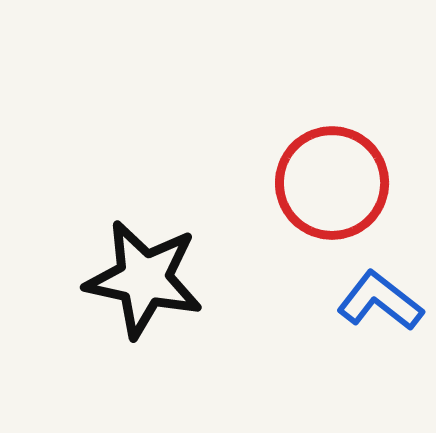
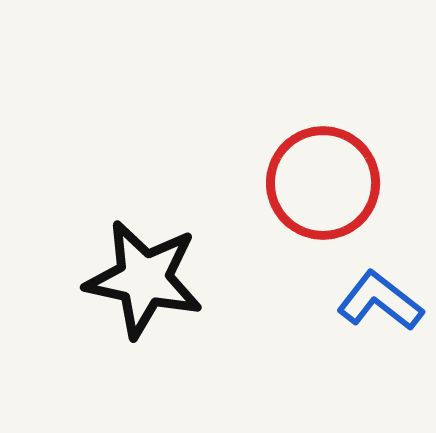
red circle: moved 9 px left
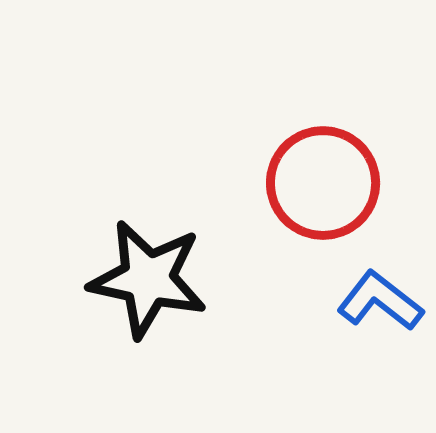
black star: moved 4 px right
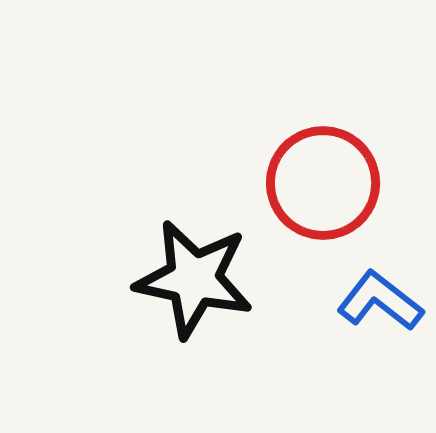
black star: moved 46 px right
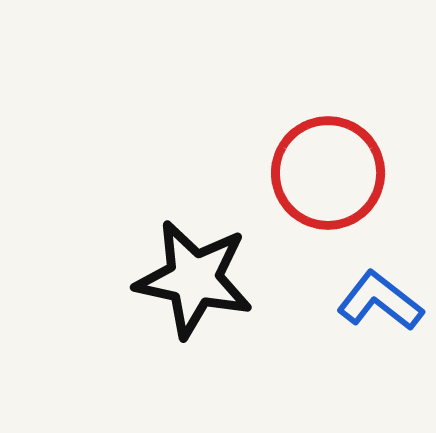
red circle: moved 5 px right, 10 px up
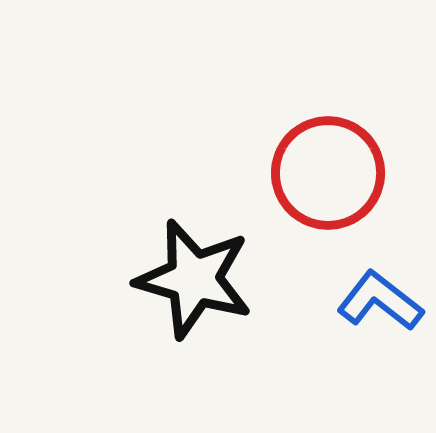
black star: rotated 4 degrees clockwise
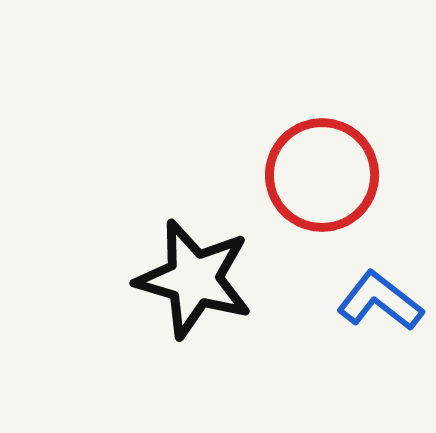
red circle: moved 6 px left, 2 px down
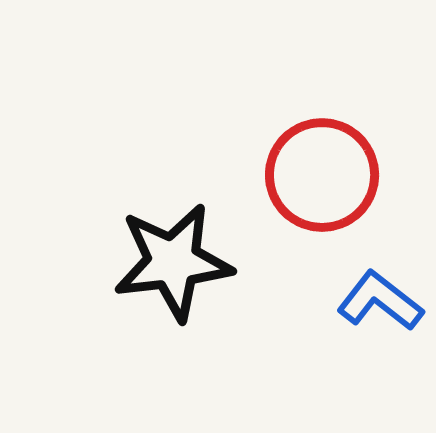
black star: moved 21 px left, 17 px up; rotated 23 degrees counterclockwise
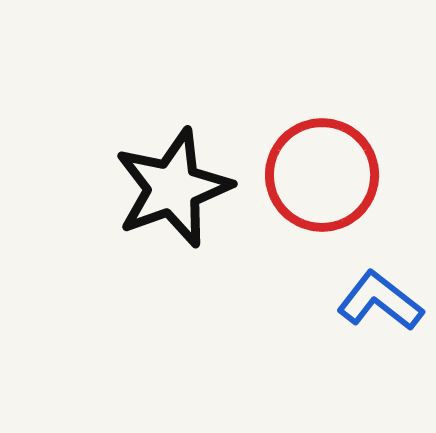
black star: moved 74 px up; rotated 13 degrees counterclockwise
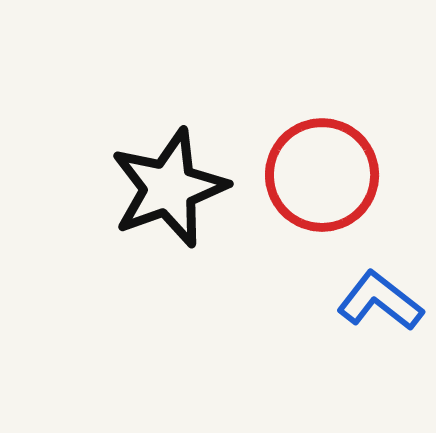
black star: moved 4 px left
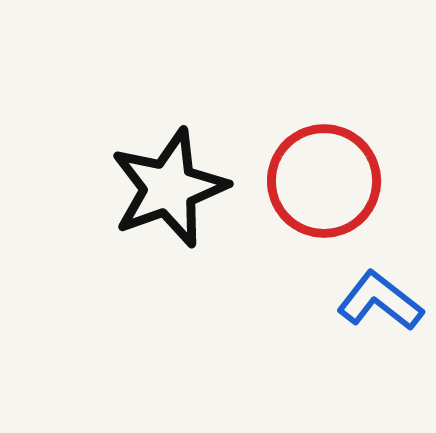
red circle: moved 2 px right, 6 px down
